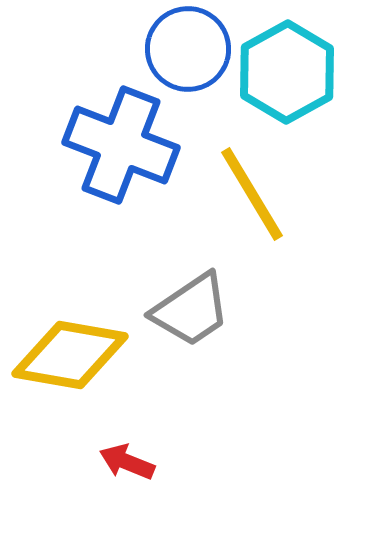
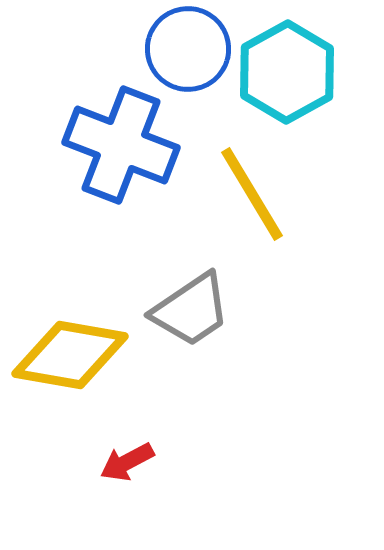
red arrow: rotated 50 degrees counterclockwise
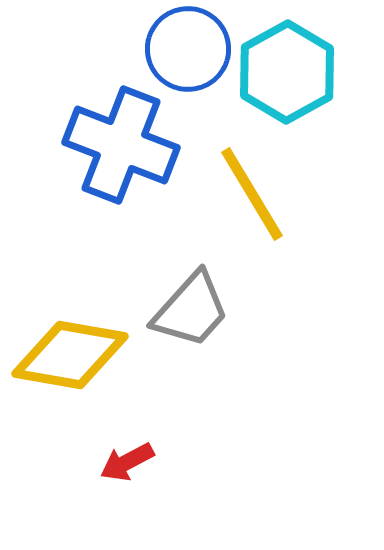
gray trapezoid: rotated 14 degrees counterclockwise
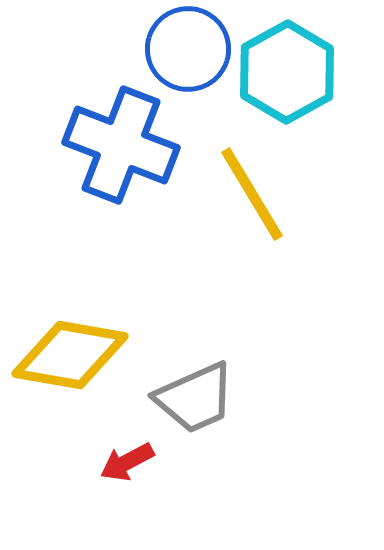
gray trapezoid: moved 4 px right, 88 px down; rotated 24 degrees clockwise
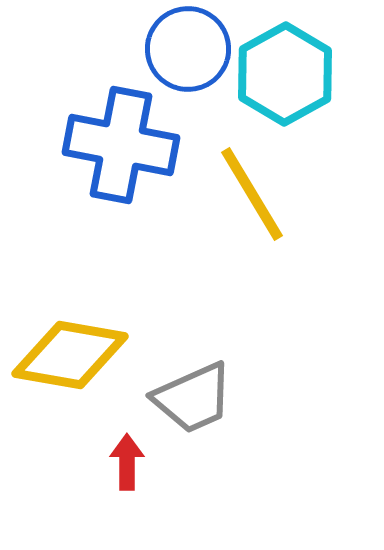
cyan hexagon: moved 2 px left, 2 px down
blue cross: rotated 10 degrees counterclockwise
gray trapezoid: moved 2 px left
red arrow: rotated 118 degrees clockwise
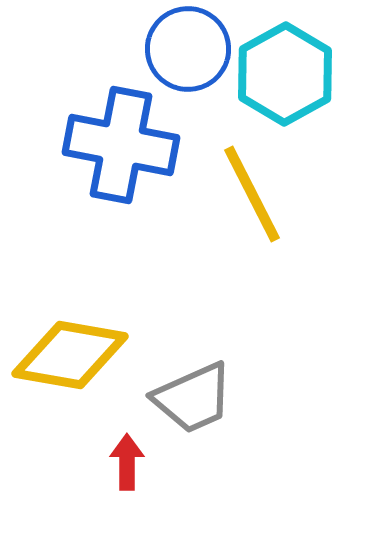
yellow line: rotated 4 degrees clockwise
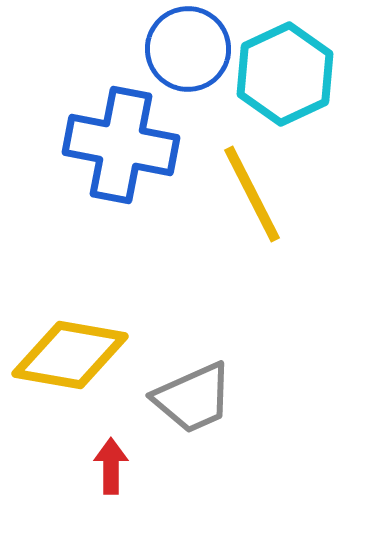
cyan hexagon: rotated 4 degrees clockwise
red arrow: moved 16 px left, 4 px down
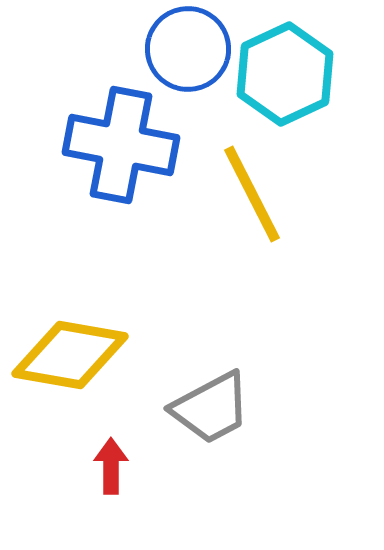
gray trapezoid: moved 18 px right, 10 px down; rotated 4 degrees counterclockwise
